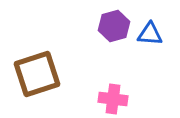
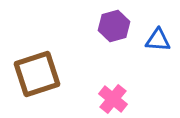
blue triangle: moved 8 px right, 6 px down
pink cross: rotated 32 degrees clockwise
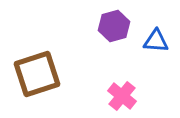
blue triangle: moved 2 px left, 1 px down
pink cross: moved 9 px right, 3 px up
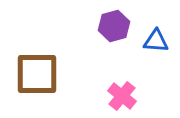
brown square: rotated 18 degrees clockwise
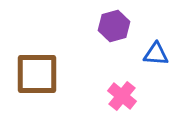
blue triangle: moved 13 px down
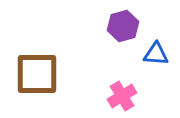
purple hexagon: moved 9 px right
pink cross: rotated 20 degrees clockwise
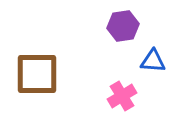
purple hexagon: rotated 8 degrees clockwise
blue triangle: moved 3 px left, 7 px down
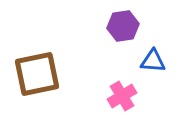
brown square: rotated 12 degrees counterclockwise
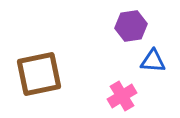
purple hexagon: moved 8 px right
brown square: moved 2 px right
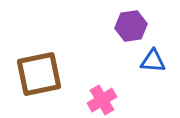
pink cross: moved 20 px left, 4 px down
